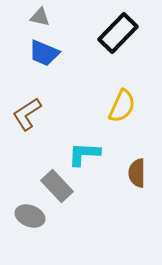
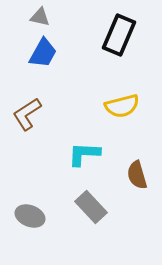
black rectangle: moved 1 px right, 2 px down; rotated 21 degrees counterclockwise
blue trapezoid: moved 1 px left; rotated 84 degrees counterclockwise
yellow semicircle: rotated 52 degrees clockwise
brown semicircle: moved 2 px down; rotated 16 degrees counterclockwise
gray rectangle: moved 34 px right, 21 px down
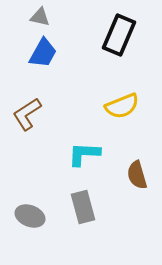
yellow semicircle: rotated 8 degrees counterclockwise
gray rectangle: moved 8 px left; rotated 28 degrees clockwise
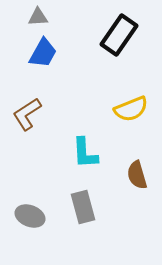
gray triangle: moved 2 px left; rotated 15 degrees counterclockwise
black rectangle: rotated 12 degrees clockwise
yellow semicircle: moved 9 px right, 3 px down
cyan L-shape: moved 1 px right, 1 px up; rotated 96 degrees counterclockwise
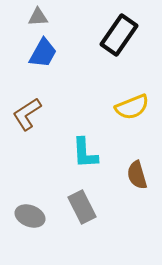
yellow semicircle: moved 1 px right, 2 px up
gray rectangle: moved 1 px left; rotated 12 degrees counterclockwise
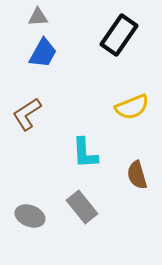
gray rectangle: rotated 12 degrees counterclockwise
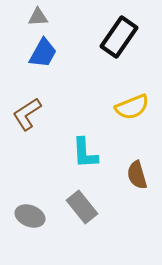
black rectangle: moved 2 px down
